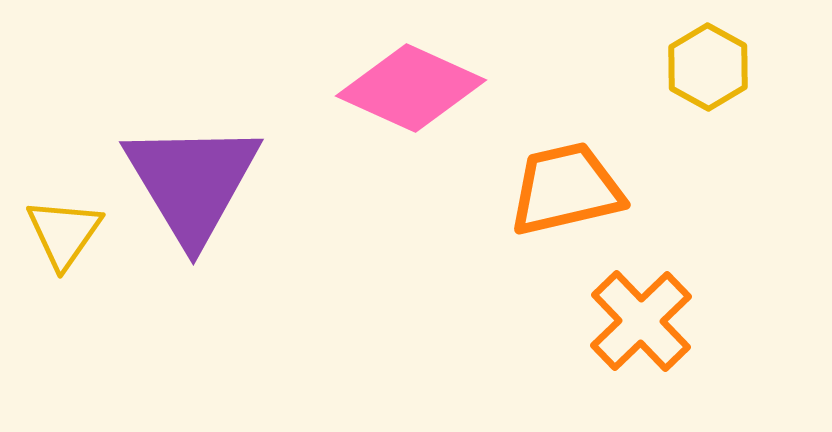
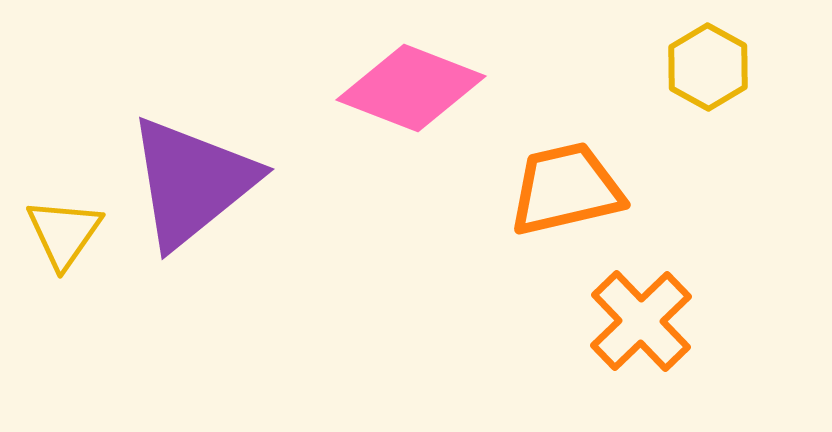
pink diamond: rotated 3 degrees counterclockwise
purple triangle: rotated 22 degrees clockwise
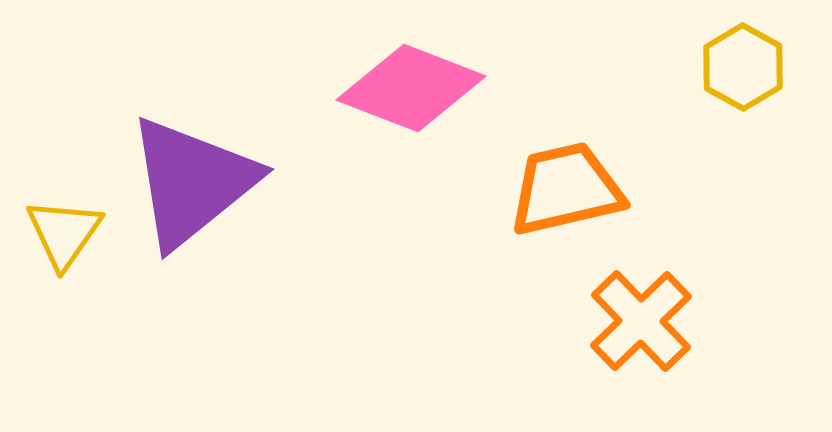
yellow hexagon: moved 35 px right
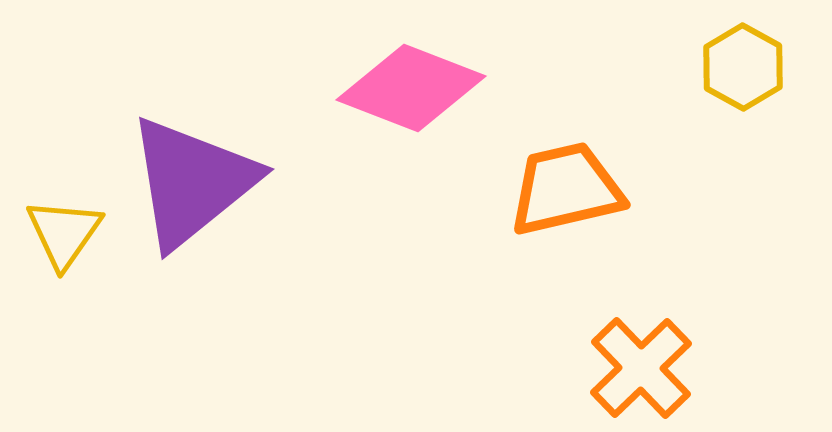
orange cross: moved 47 px down
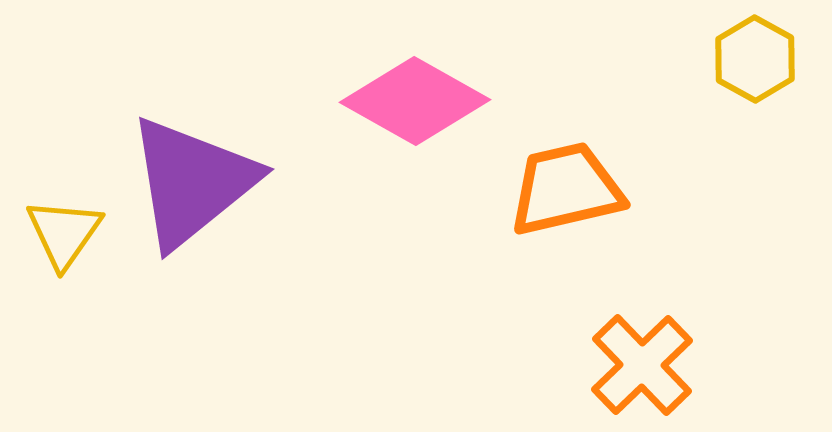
yellow hexagon: moved 12 px right, 8 px up
pink diamond: moved 4 px right, 13 px down; rotated 8 degrees clockwise
orange cross: moved 1 px right, 3 px up
